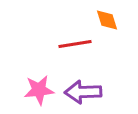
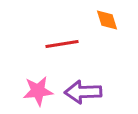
red line: moved 13 px left
pink star: moved 1 px left, 1 px down
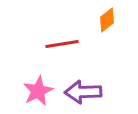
orange diamond: rotated 70 degrees clockwise
pink star: rotated 20 degrees counterclockwise
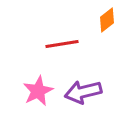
purple arrow: rotated 12 degrees counterclockwise
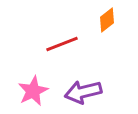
red line: rotated 12 degrees counterclockwise
pink star: moved 5 px left
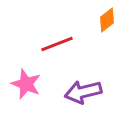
red line: moved 5 px left
pink star: moved 7 px left, 7 px up; rotated 24 degrees counterclockwise
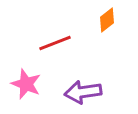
red line: moved 2 px left, 1 px up
purple arrow: rotated 6 degrees clockwise
